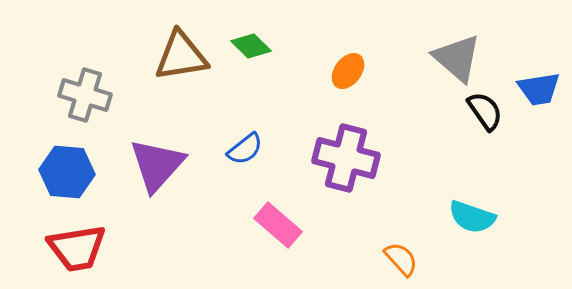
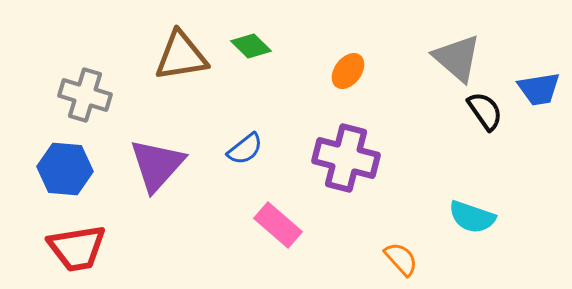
blue hexagon: moved 2 px left, 3 px up
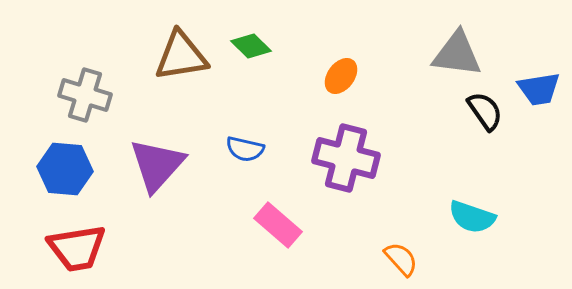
gray triangle: moved 4 px up; rotated 34 degrees counterclockwise
orange ellipse: moved 7 px left, 5 px down
blue semicircle: rotated 51 degrees clockwise
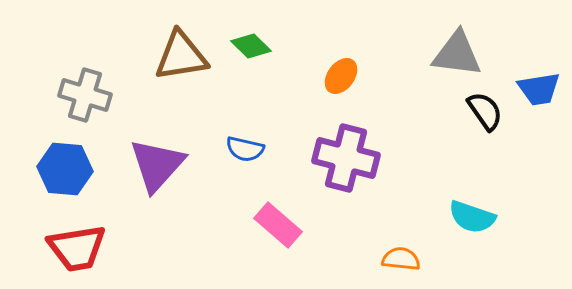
orange semicircle: rotated 42 degrees counterclockwise
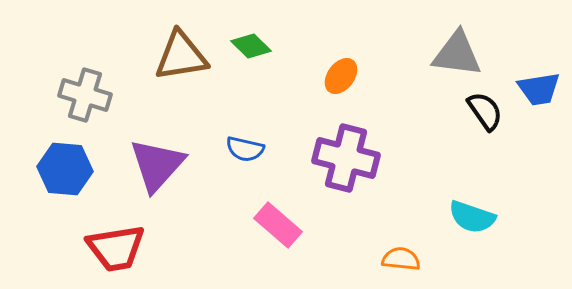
red trapezoid: moved 39 px right
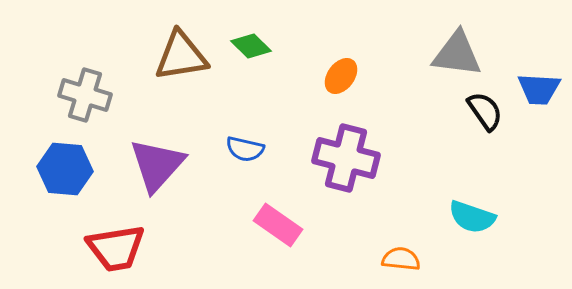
blue trapezoid: rotated 12 degrees clockwise
pink rectangle: rotated 6 degrees counterclockwise
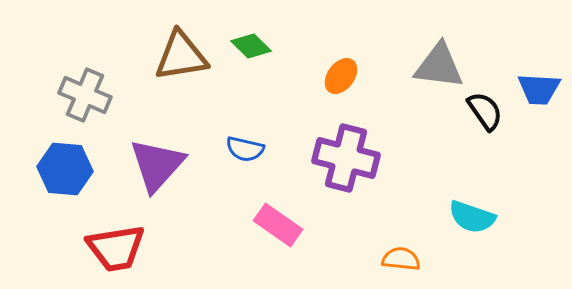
gray triangle: moved 18 px left, 12 px down
gray cross: rotated 6 degrees clockwise
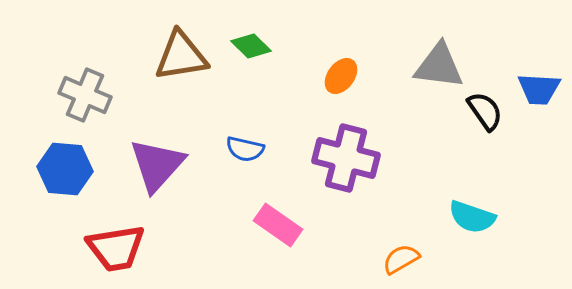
orange semicircle: rotated 36 degrees counterclockwise
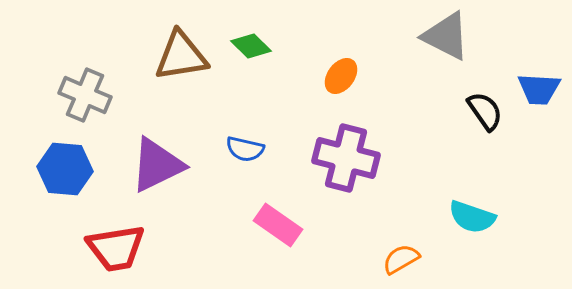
gray triangle: moved 7 px right, 30 px up; rotated 20 degrees clockwise
purple triangle: rotated 22 degrees clockwise
